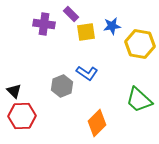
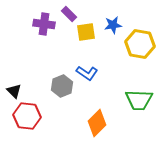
purple rectangle: moved 2 px left
blue star: moved 1 px right, 1 px up
green trapezoid: rotated 40 degrees counterclockwise
red hexagon: moved 5 px right; rotated 8 degrees clockwise
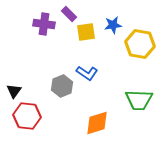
black triangle: rotated 21 degrees clockwise
orange diamond: rotated 28 degrees clockwise
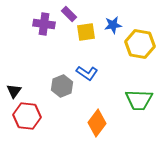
orange diamond: rotated 36 degrees counterclockwise
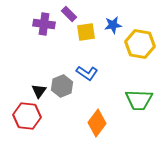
black triangle: moved 25 px right
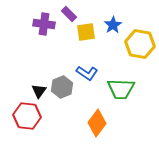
blue star: rotated 24 degrees counterclockwise
gray hexagon: moved 1 px down
green trapezoid: moved 18 px left, 11 px up
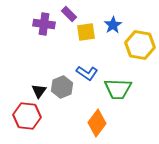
yellow hexagon: moved 1 px down
green trapezoid: moved 3 px left
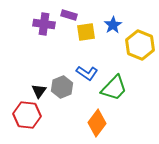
purple rectangle: moved 1 px down; rotated 28 degrees counterclockwise
yellow hexagon: rotated 12 degrees clockwise
green trapezoid: moved 4 px left, 1 px up; rotated 48 degrees counterclockwise
red hexagon: moved 1 px up
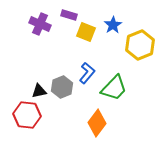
purple cross: moved 4 px left; rotated 15 degrees clockwise
yellow square: rotated 30 degrees clockwise
yellow hexagon: rotated 16 degrees clockwise
blue L-shape: rotated 85 degrees counterclockwise
black triangle: rotated 42 degrees clockwise
